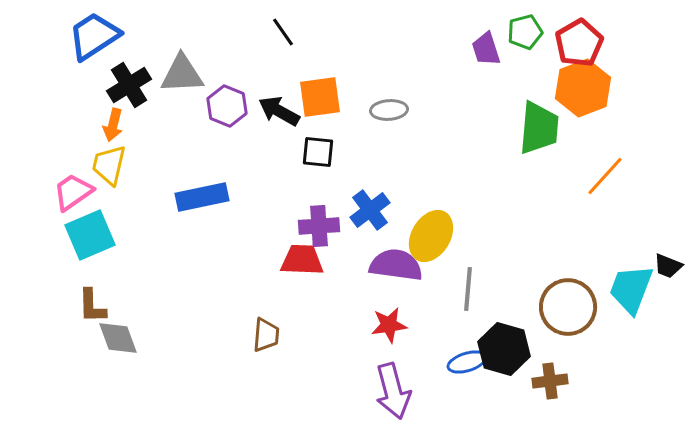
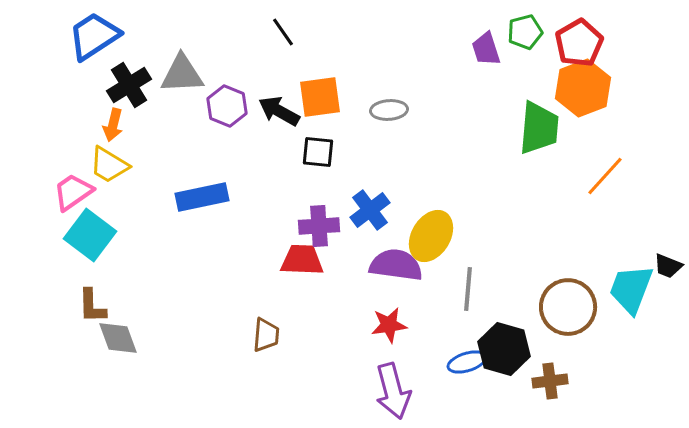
yellow trapezoid: rotated 72 degrees counterclockwise
cyan square: rotated 30 degrees counterclockwise
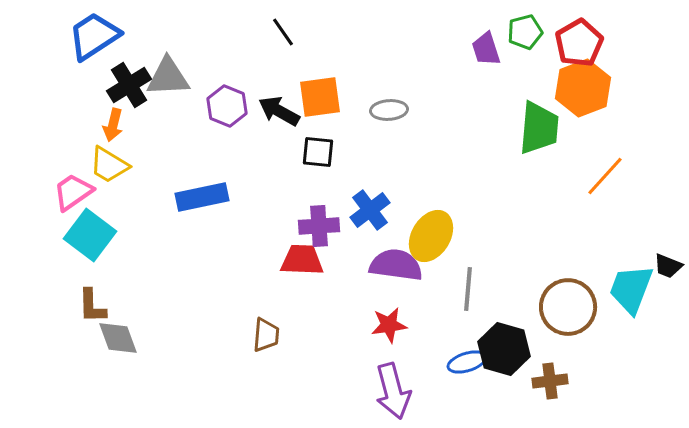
gray triangle: moved 14 px left, 3 px down
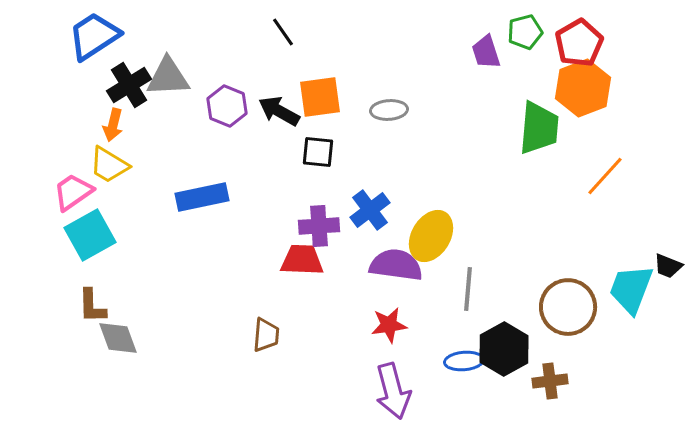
purple trapezoid: moved 3 px down
cyan square: rotated 24 degrees clockwise
black hexagon: rotated 15 degrees clockwise
blue ellipse: moved 3 px left, 1 px up; rotated 12 degrees clockwise
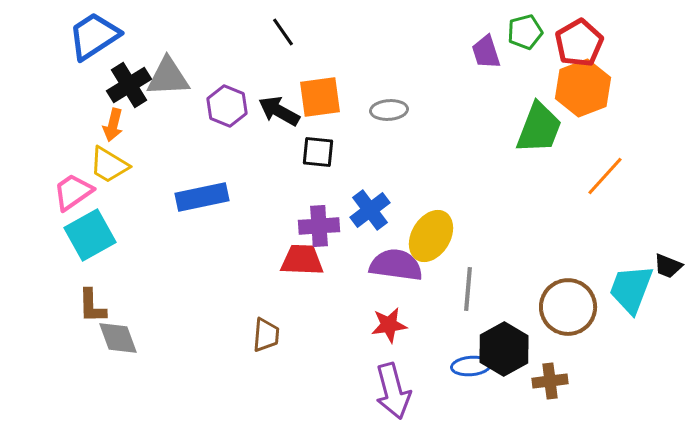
green trapezoid: rotated 16 degrees clockwise
blue ellipse: moved 7 px right, 5 px down
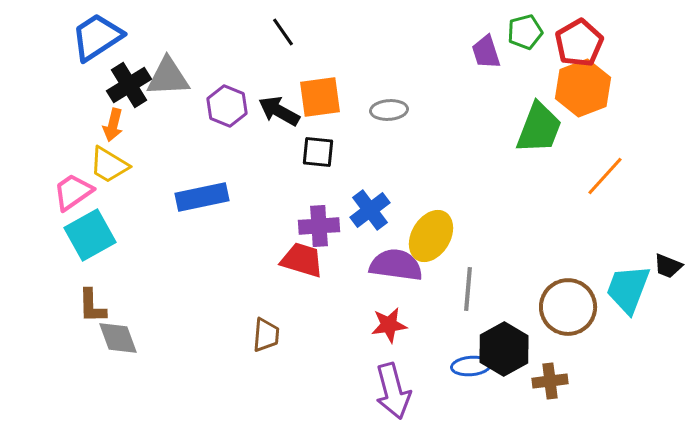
blue trapezoid: moved 3 px right, 1 px down
red trapezoid: rotated 15 degrees clockwise
cyan trapezoid: moved 3 px left
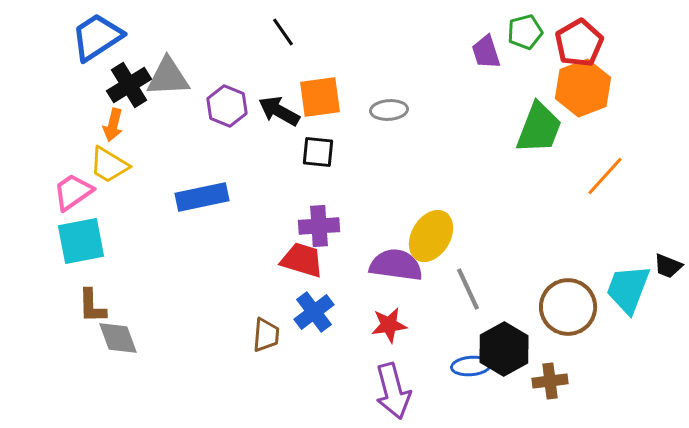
blue cross: moved 56 px left, 102 px down
cyan square: moved 9 px left, 6 px down; rotated 18 degrees clockwise
gray line: rotated 30 degrees counterclockwise
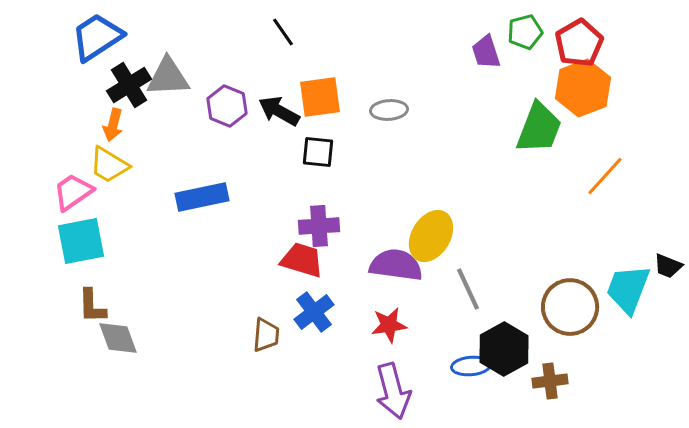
brown circle: moved 2 px right
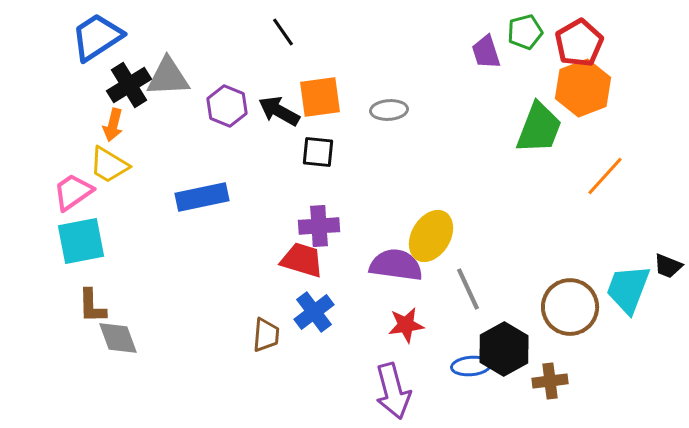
red star: moved 17 px right
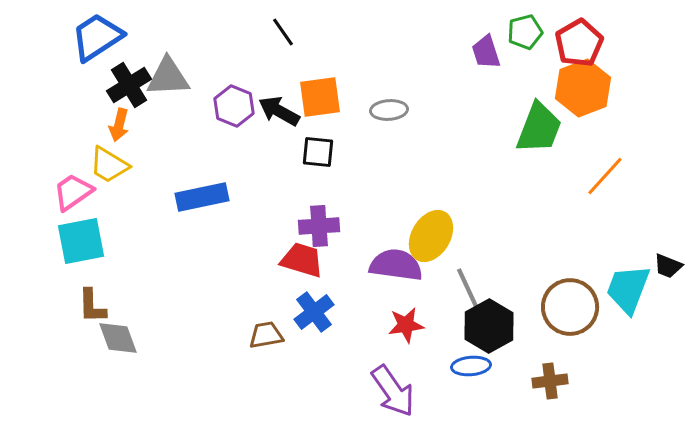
purple hexagon: moved 7 px right
orange arrow: moved 6 px right
brown trapezoid: rotated 105 degrees counterclockwise
black hexagon: moved 15 px left, 23 px up
purple arrow: rotated 20 degrees counterclockwise
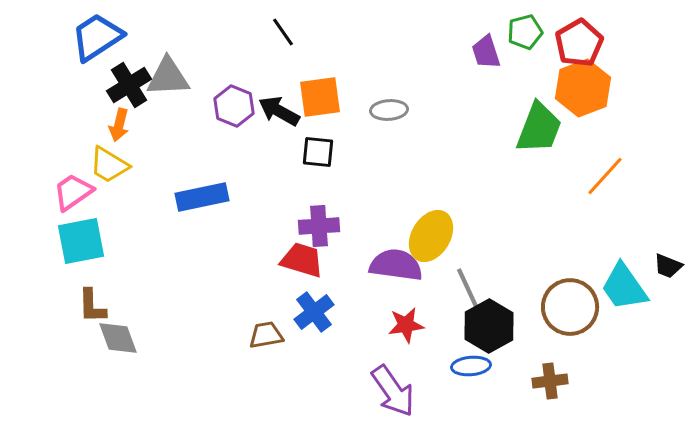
cyan trapezoid: moved 4 px left, 2 px up; rotated 56 degrees counterclockwise
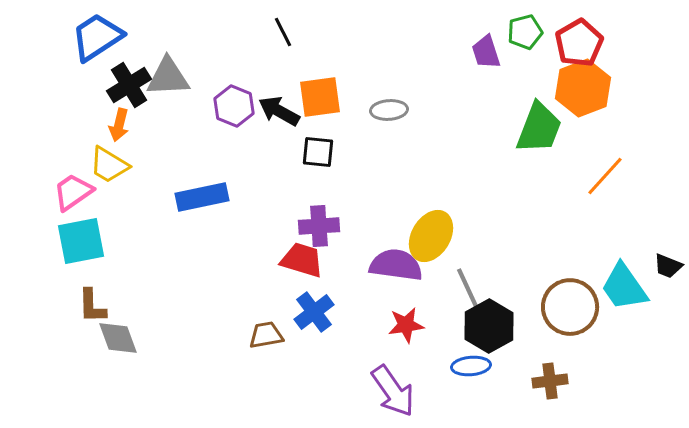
black line: rotated 8 degrees clockwise
